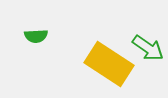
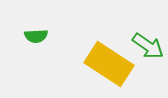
green arrow: moved 2 px up
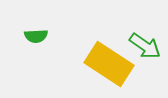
green arrow: moved 3 px left
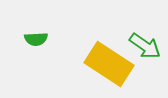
green semicircle: moved 3 px down
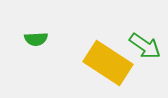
yellow rectangle: moved 1 px left, 1 px up
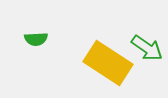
green arrow: moved 2 px right, 2 px down
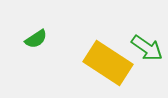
green semicircle: rotated 30 degrees counterclockwise
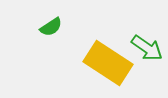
green semicircle: moved 15 px right, 12 px up
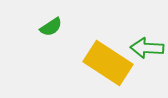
green arrow: rotated 148 degrees clockwise
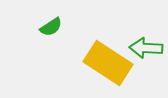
green arrow: moved 1 px left
